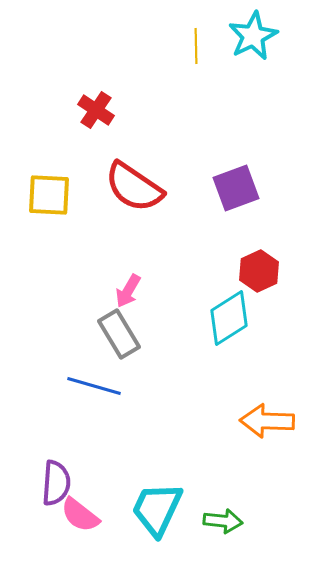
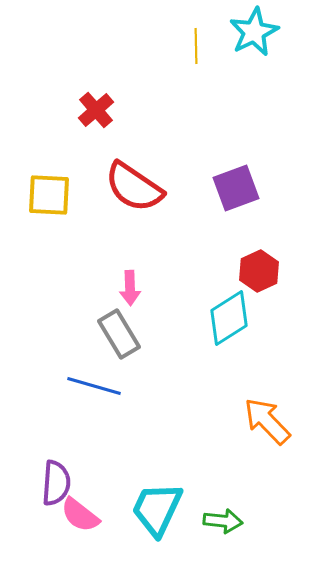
cyan star: moved 1 px right, 4 px up
red cross: rotated 15 degrees clockwise
pink arrow: moved 2 px right, 3 px up; rotated 32 degrees counterclockwise
orange arrow: rotated 44 degrees clockwise
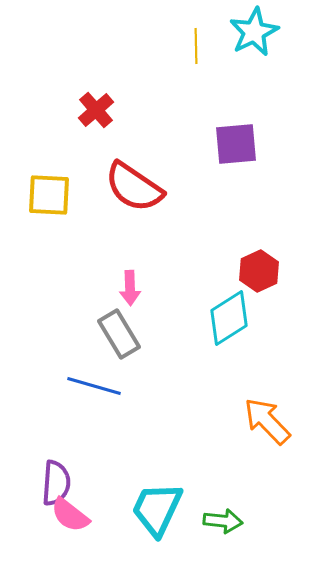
purple square: moved 44 px up; rotated 15 degrees clockwise
pink semicircle: moved 10 px left
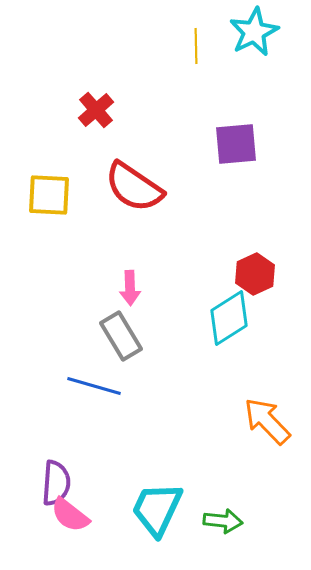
red hexagon: moved 4 px left, 3 px down
gray rectangle: moved 2 px right, 2 px down
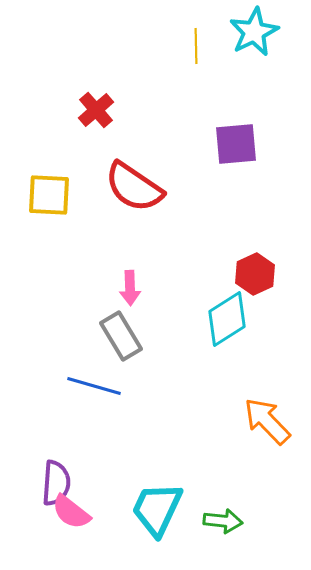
cyan diamond: moved 2 px left, 1 px down
pink semicircle: moved 1 px right, 3 px up
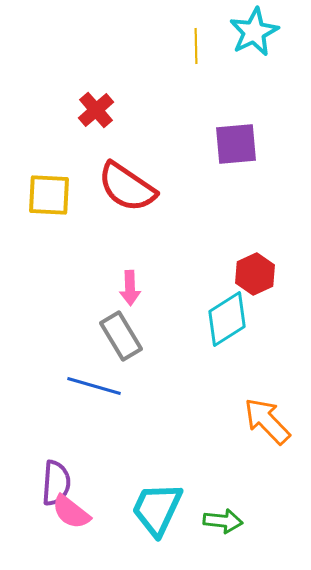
red semicircle: moved 7 px left
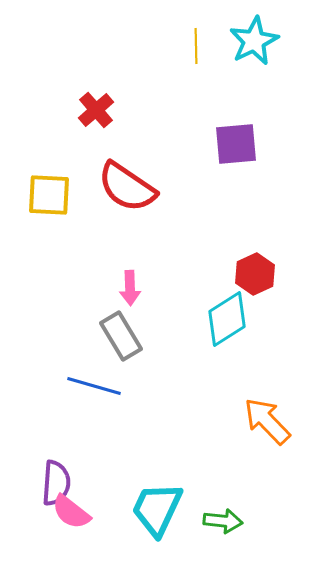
cyan star: moved 9 px down
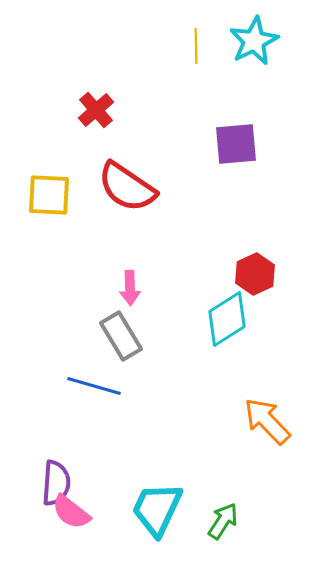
green arrow: rotated 63 degrees counterclockwise
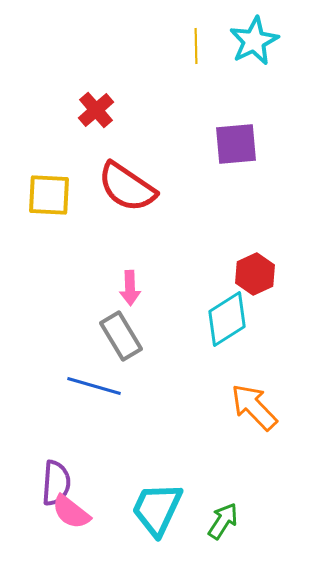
orange arrow: moved 13 px left, 14 px up
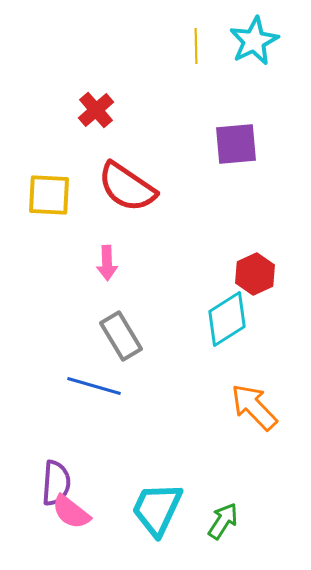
pink arrow: moved 23 px left, 25 px up
